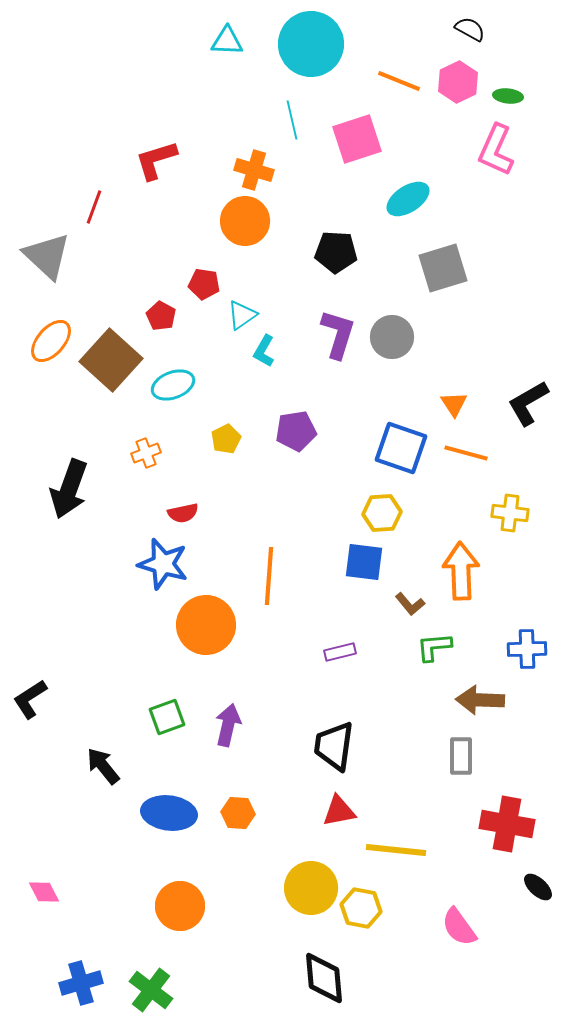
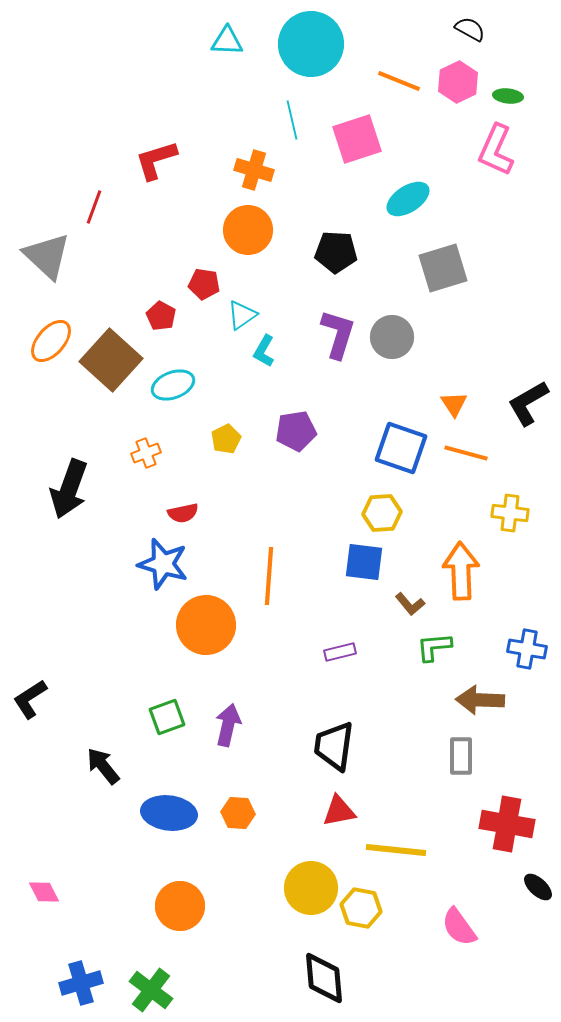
orange circle at (245, 221): moved 3 px right, 9 px down
blue cross at (527, 649): rotated 12 degrees clockwise
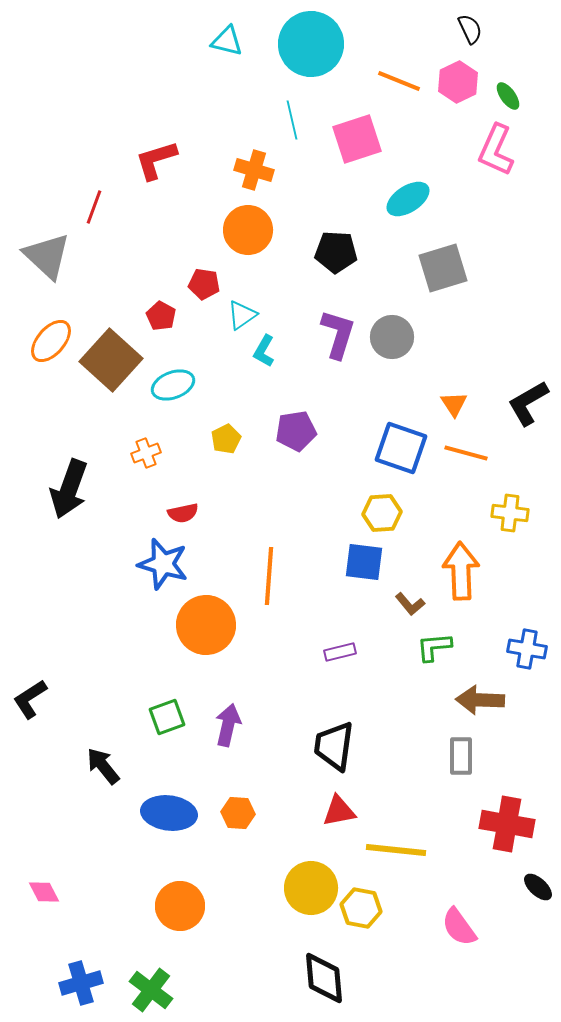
black semicircle at (470, 29): rotated 36 degrees clockwise
cyan triangle at (227, 41): rotated 12 degrees clockwise
green ellipse at (508, 96): rotated 48 degrees clockwise
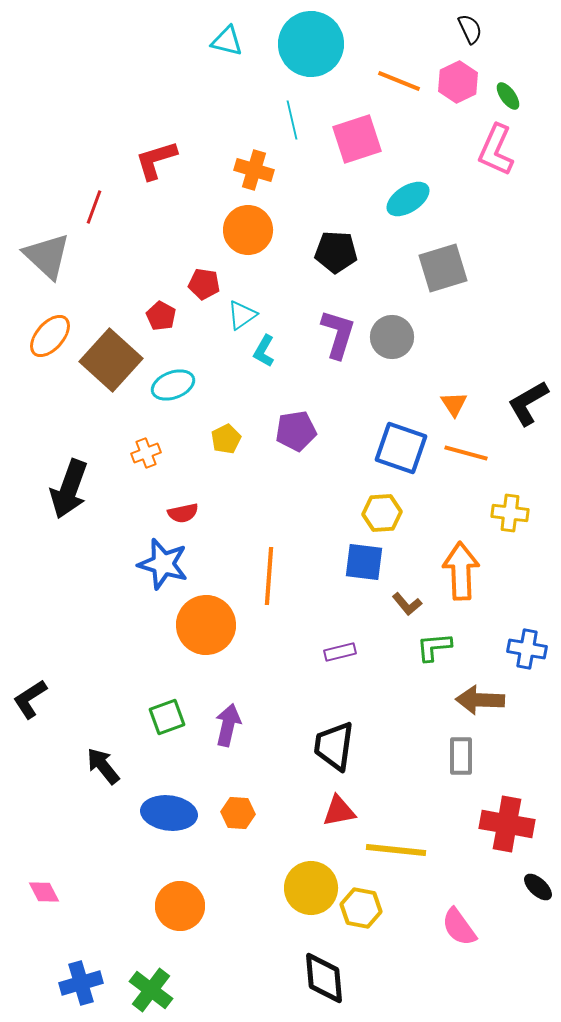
orange ellipse at (51, 341): moved 1 px left, 5 px up
brown L-shape at (410, 604): moved 3 px left
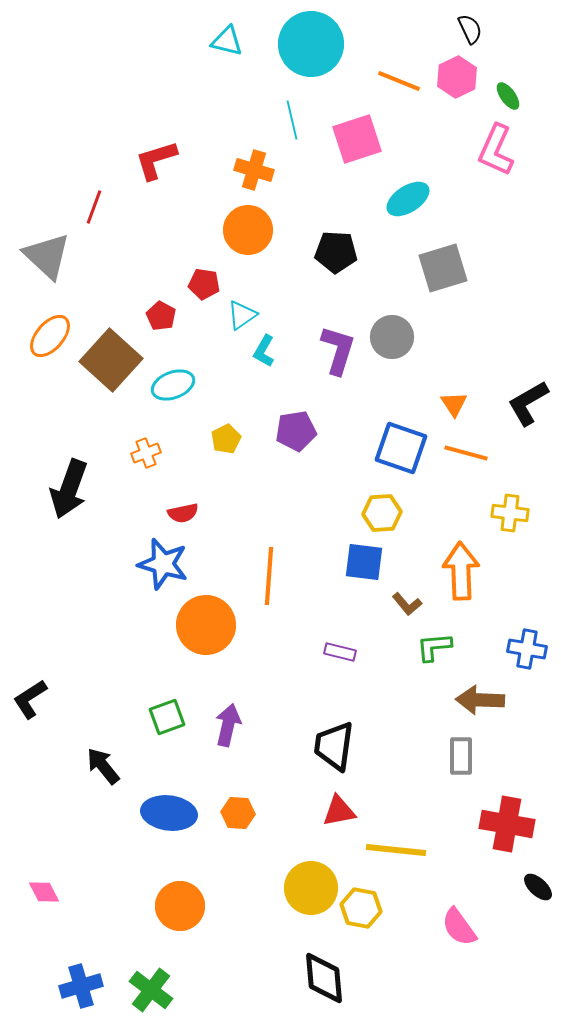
pink hexagon at (458, 82): moved 1 px left, 5 px up
purple L-shape at (338, 334): moved 16 px down
purple rectangle at (340, 652): rotated 28 degrees clockwise
blue cross at (81, 983): moved 3 px down
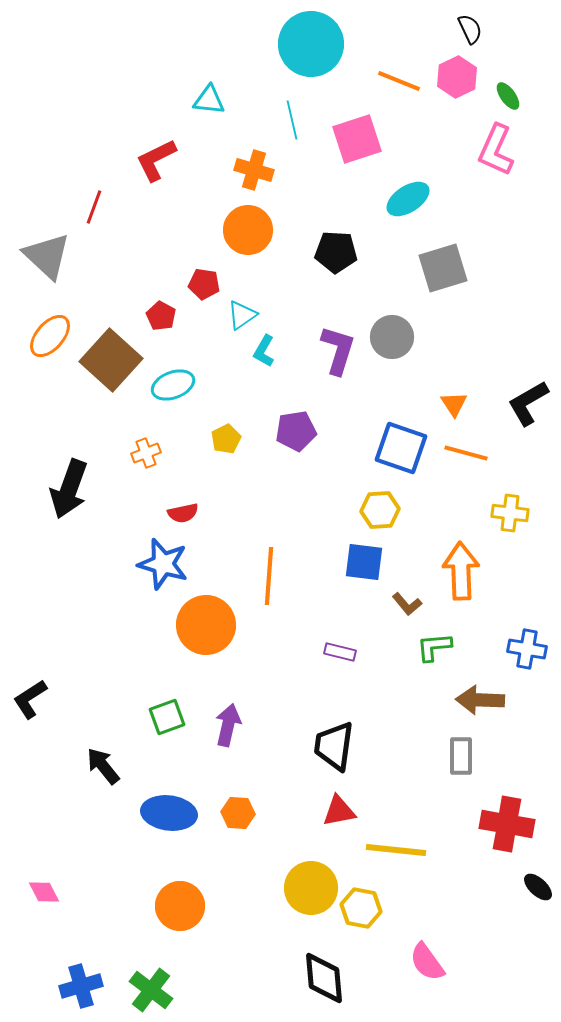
cyan triangle at (227, 41): moved 18 px left, 59 px down; rotated 8 degrees counterclockwise
red L-shape at (156, 160): rotated 9 degrees counterclockwise
yellow hexagon at (382, 513): moved 2 px left, 3 px up
pink semicircle at (459, 927): moved 32 px left, 35 px down
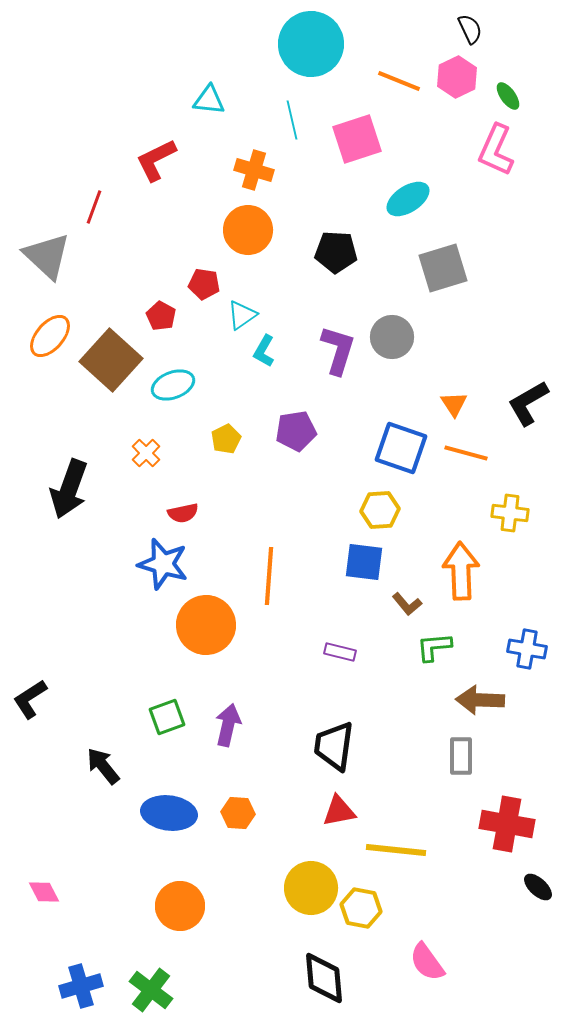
orange cross at (146, 453): rotated 24 degrees counterclockwise
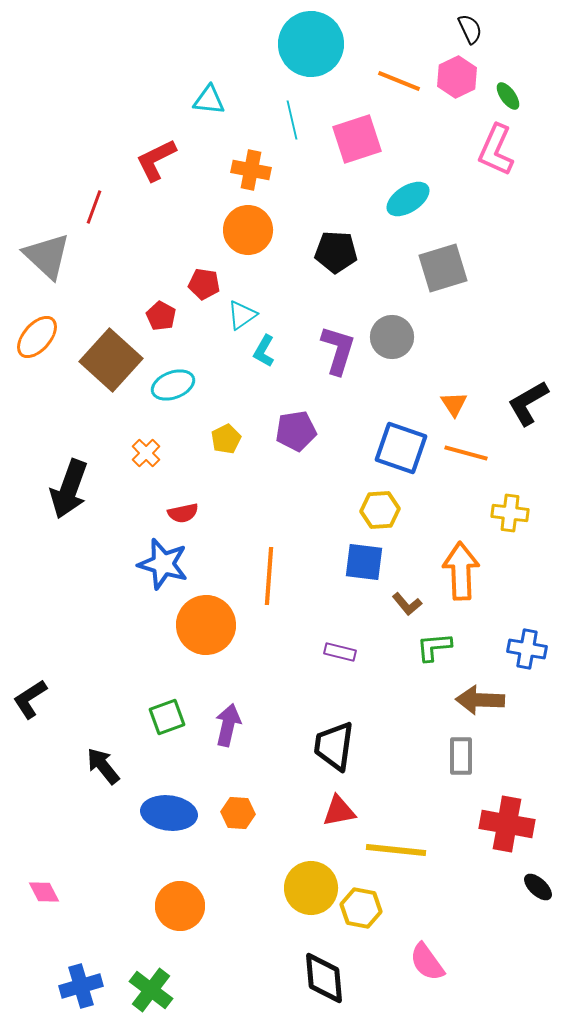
orange cross at (254, 170): moved 3 px left; rotated 6 degrees counterclockwise
orange ellipse at (50, 336): moved 13 px left, 1 px down
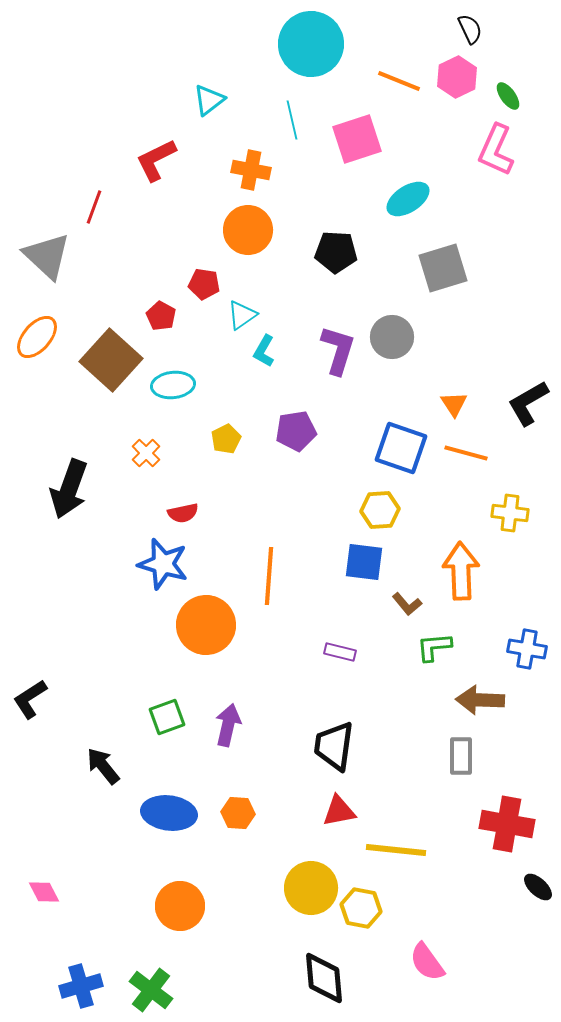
cyan triangle at (209, 100): rotated 44 degrees counterclockwise
cyan ellipse at (173, 385): rotated 15 degrees clockwise
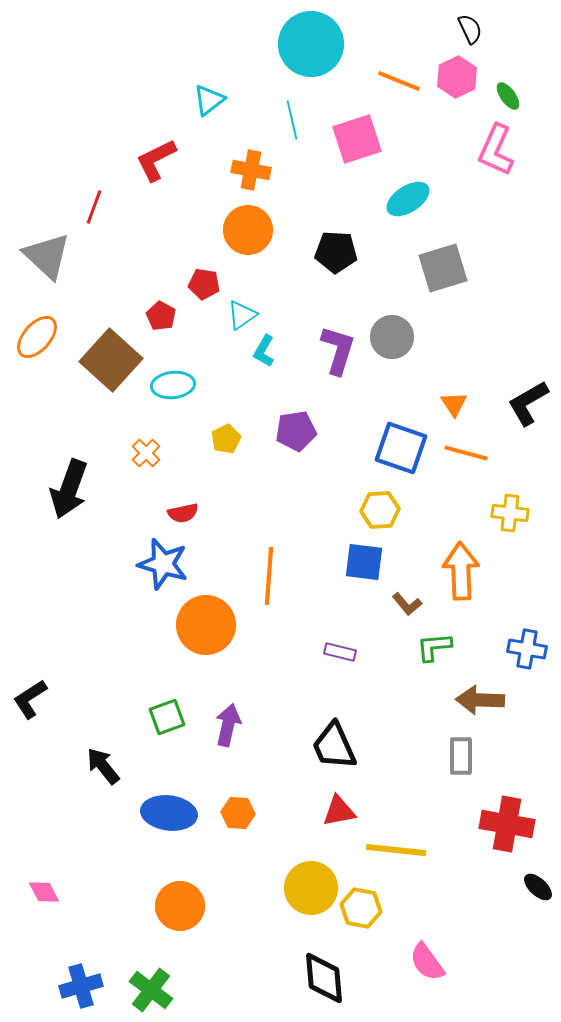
black trapezoid at (334, 746): rotated 32 degrees counterclockwise
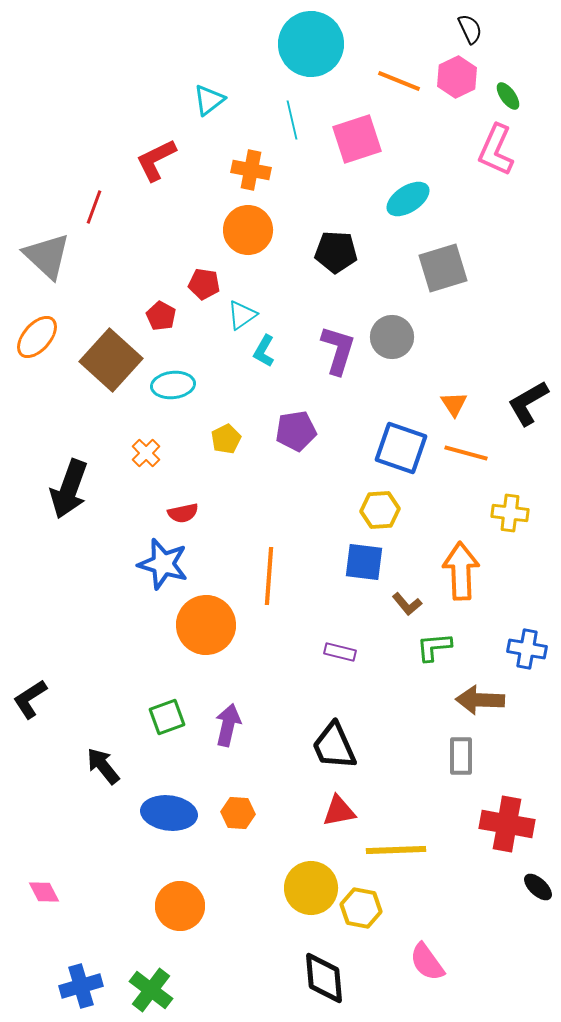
yellow line at (396, 850): rotated 8 degrees counterclockwise
